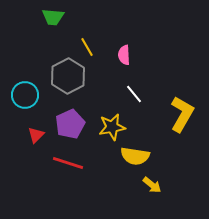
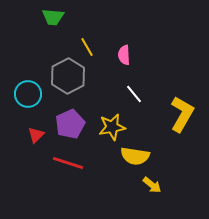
cyan circle: moved 3 px right, 1 px up
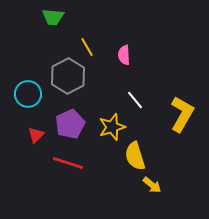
white line: moved 1 px right, 6 px down
yellow star: rotated 8 degrees counterclockwise
yellow semicircle: rotated 64 degrees clockwise
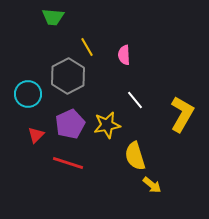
yellow star: moved 5 px left, 2 px up; rotated 8 degrees clockwise
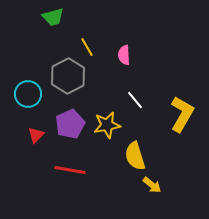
green trapezoid: rotated 20 degrees counterclockwise
red line: moved 2 px right, 7 px down; rotated 8 degrees counterclockwise
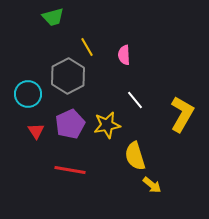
red triangle: moved 4 px up; rotated 18 degrees counterclockwise
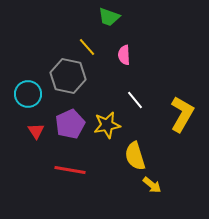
green trapezoid: moved 56 px right; rotated 35 degrees clockwise
yellow line: rotated 12 degrees counterclockwise
gray hexagon: rotated 20 degrees counterclockwise
